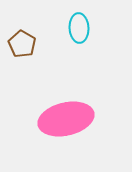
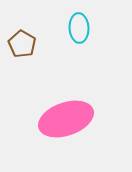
pink ellipse: rotated 6 degrees counterclockwise
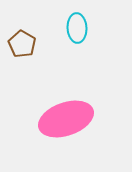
cyan ellipse: moved 2 px left
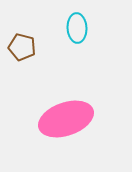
brown pentagon: moved 3 px down; rotated 16 degrees counterclockwise
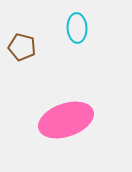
pink ellipse: moved 1 px down
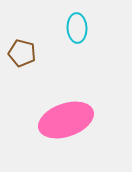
brown pentagon: moved 6 px down
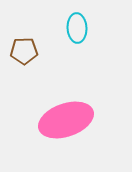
brown pentagon: moved 2 px right, 2 px up; rotated 16 degrees counterclockwise
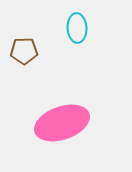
pink ellipse: moved 4 px left, 3 px down
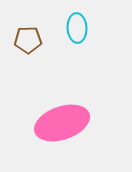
brown pentagon: moved 4 px right, 11 px up
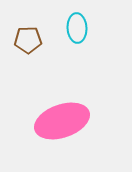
pink ellipse: moved 2 px up
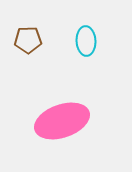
cyan ellipse: moved 9 px right, 13 px down
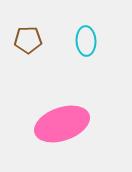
pink ellipse: moved 3 px down
